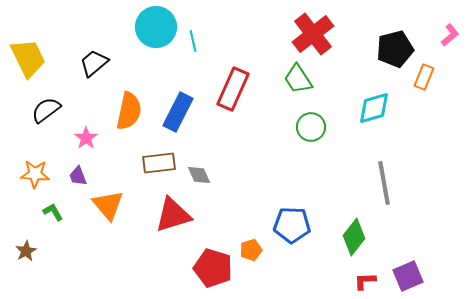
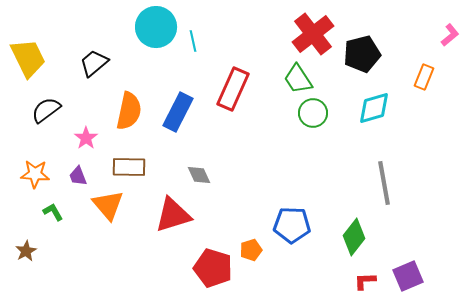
black pentagon: moved 33 px left, 5 px down
green circle: moved 2 px right, 14 px up
brown rectangle: moved 30 px left, 4 px down; rotated 8 degrees clockwise
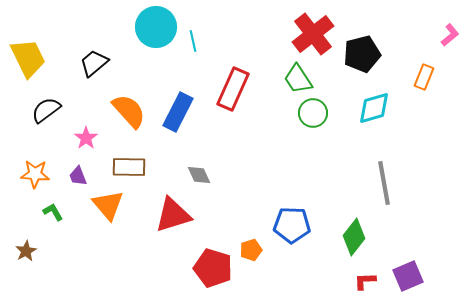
orange semicircle: rotated 54 degrees counterclockwise
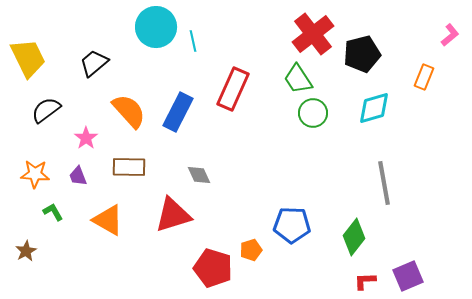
orange triangle: moved 15 px down; rotated 20 degrees counterclockwise
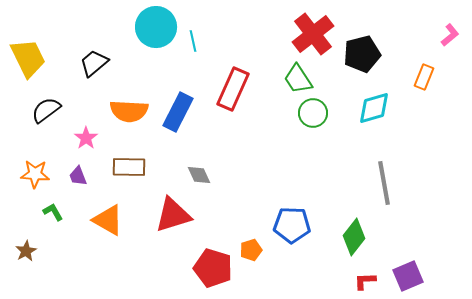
orange semicircle: rotated 135 degrees clockwise
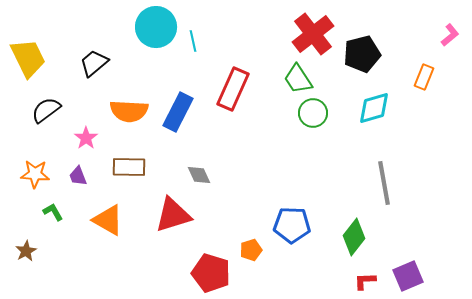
red pentagon: moved 2 px left, 5 px down
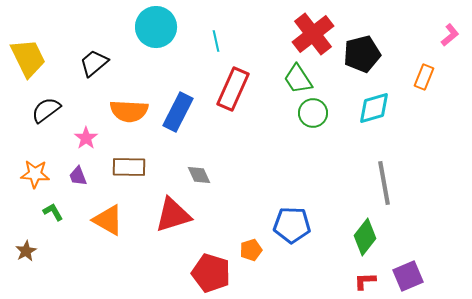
cyan line: moved 23 px right
green diamond: moved 11 px right
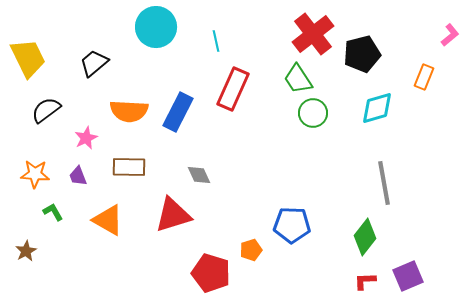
cyan diamond: moved 3 px right
pink star: rotated 10 degrees clockwise
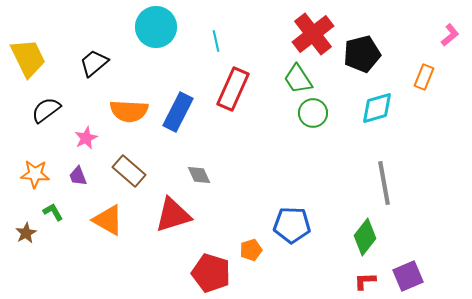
brown rectangle: moved 4 px down; rotated 40 degrees clockwise
brown star: moved 18 px up
